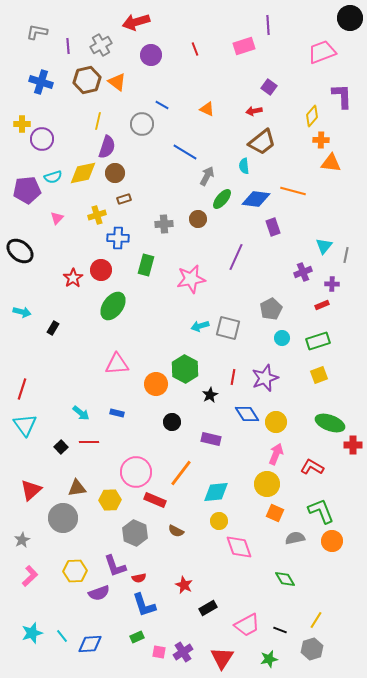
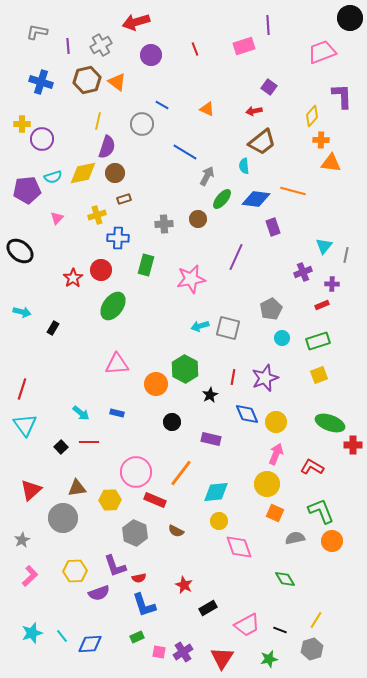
blue diamond at (247, 414): rotated 10 degrees clockwise
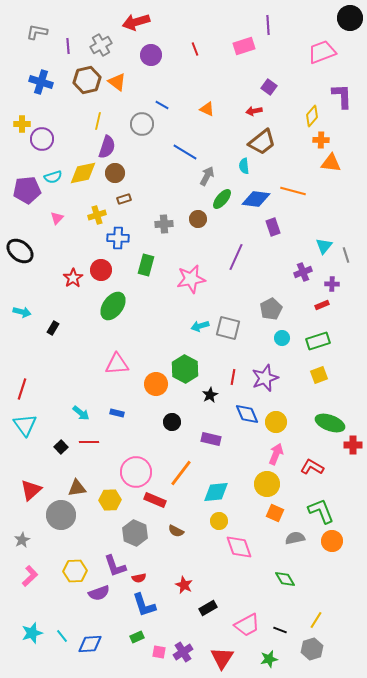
gray line at (346, 255): rotated 28 degrees counterclockwise
gray circle at (63, 518): moved 2 px left, 3 px up
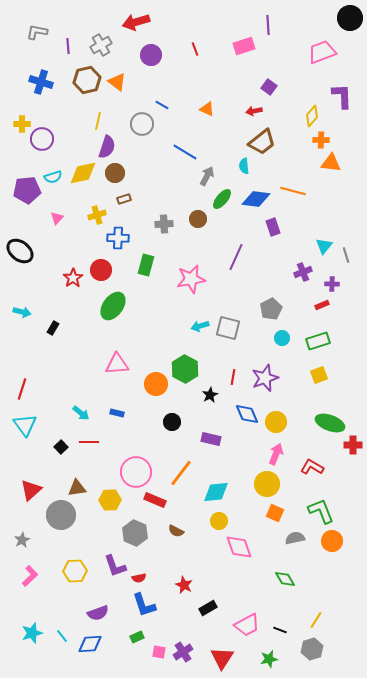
purple semicircle at (99, 593): moved 1 px left, 20 px down
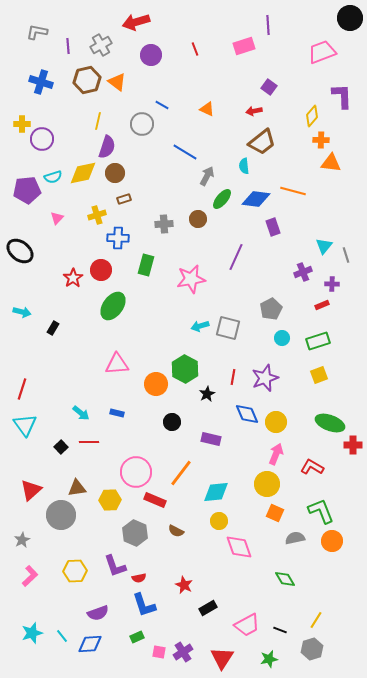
black star at (210, 395): moved 3 px left, 1 px up
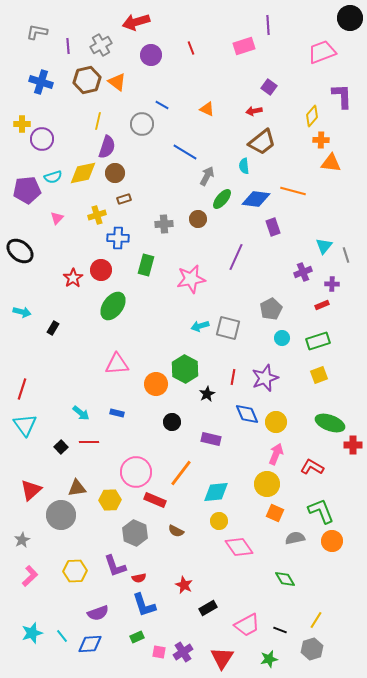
red line at (195, 49): moved 4 px left, 1 px up
pink diamond at (239, 547): rotated 16 degrees counterclockwise
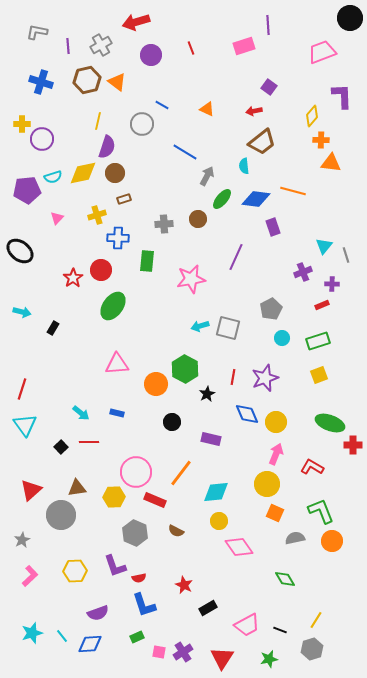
green rectangle at (146, 265): moved 1 px right, 4 px up; rotated 10 degrees counterclockwise
yellow hexagon at (110, 500): moved 4 px right, 3 px up
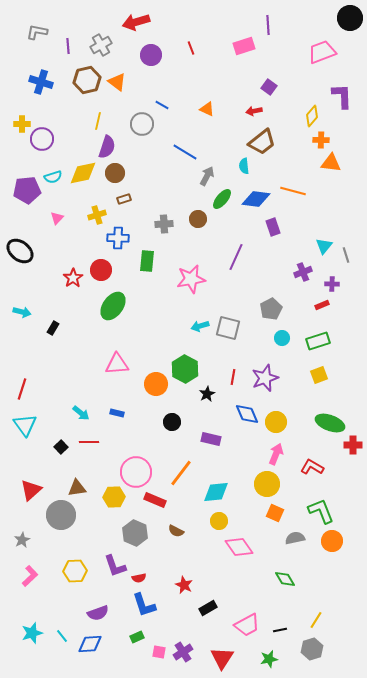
black line at (280, 630): rotated 32 degrees counterclockwise
